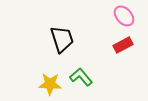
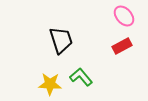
black trapezoid: moved 1 px left, 1 px down
red rectangle: moved 1 px left, 1 px down
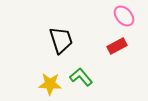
red rectangle: moved 5 px left
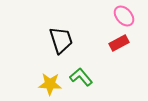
red rectangle: moved 2 px right, 3 px up
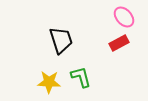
pink ellipse: moved 1 px down
green L-shape: rotated 25 degrees clockwise
yellow star: moved 1 px left, 2 px up
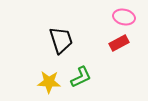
pink ellipse: rotated 35 degrees counterclockwise
green L-shape: rotated 80 degrees clockwise
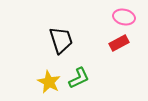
green L-shape: moved 2 px left, 1 px down
yellow star: rotated 25 degrees clockwise
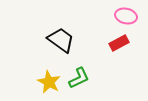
pink ellipse: moved 2 px right, 1 px up
black trapezoid: rotated 36 degrees counterclockwise
